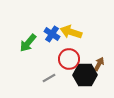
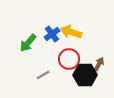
blue cross: rotated 21 degrees clockwise
gray line: moved 6 px left, 3 px up
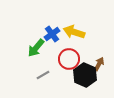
yellow arrow: moved 3 px right
green arrow: moved 8 px right, 5 px down
black hexagon: rotated 25 degrees clockwise
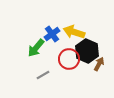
black hexagon: moved 2 px right, 24 px up
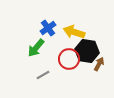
blue cross: moved 4 px left, 6 px up
black hexagon: rotated 15 degrees counterclockwise
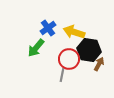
black hexagon: moved 2 px right, 1 px up
gray line: moved 19 px right; rotated 48 degrees counterclockwise
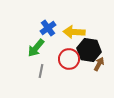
yellow arrow: rotated 15 degrees counterclockwise
gray line: moved 21 px left, 4 px up
